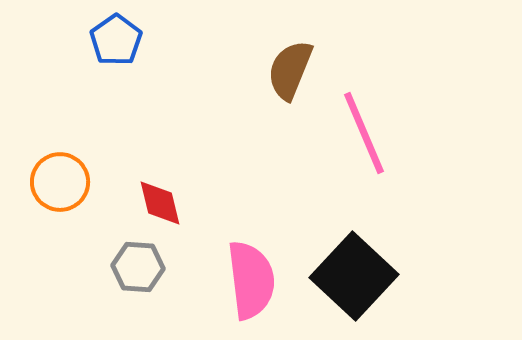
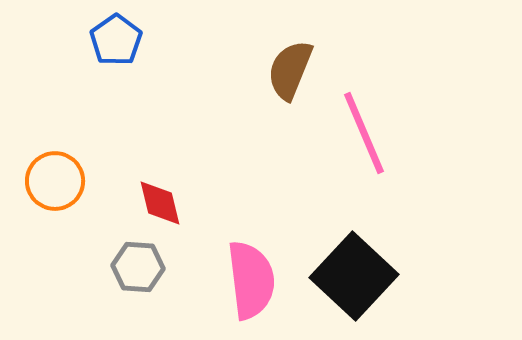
orange circle: moved 5 px left, 1 px up
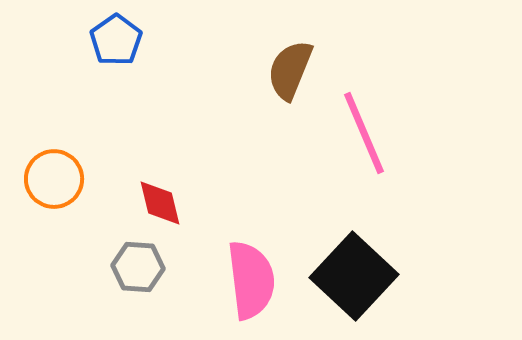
orange circle: moved 1 px left, 2 px up
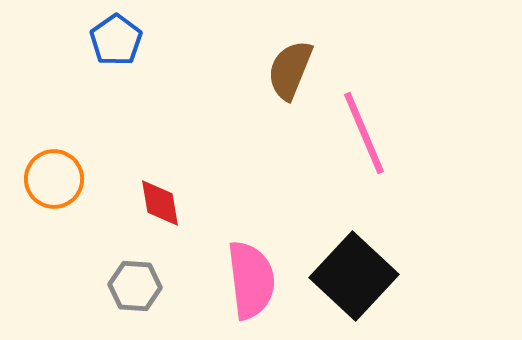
red diamond: rotated 4 degrees clockwise
gray hexagon: moved 3 px left, 19 px down
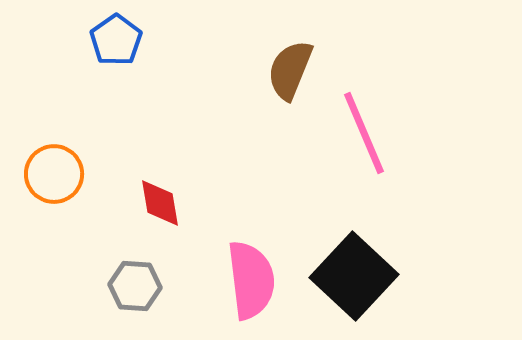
orange circle: moved 5 px up
